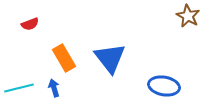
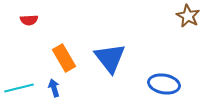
red semicircle: moved 1 px left, 4 px up; rotated 18 degrees clockwise
blue ellipse: moved 2 px up
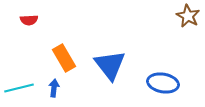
blue triangle: moved 7 px down
blue ellipse: moved 1 px left, 1 px up
blue arrow: rotated 24 degrees clockwise
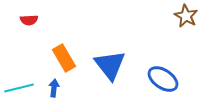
brown star: moved 2 px left
blue ellipse: moved 4 px up; rotated 24 degrees clockwise
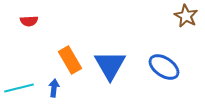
red semicircle: moved 1 px down
orange rectangle: moved 6 px right, 2 px down
blue triangle: rotated 8 degrees clockwise
blue ellipse: moved 1 px right, 12 px up
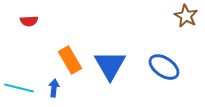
cyan line: rotated 28 degrees clockwise
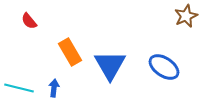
brown star: rotated 20 degrees clockwise
red semicircle: rotated 54 degrees clockwise
orange rectangle: moved 8 px up
